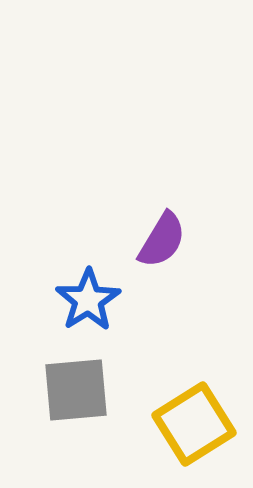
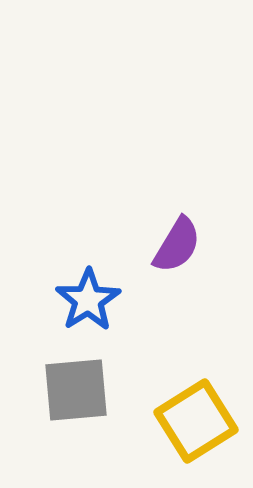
purple semicircle: moved 15 px right, 5 px down
yellow square: moved 2 px right, 3 px up
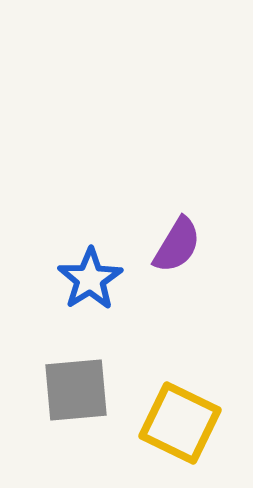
blue star: moved 2 px right, 21 px up
yellow square: moved 16 px left, 2 px down; rotated 32 degrees counterclockwise
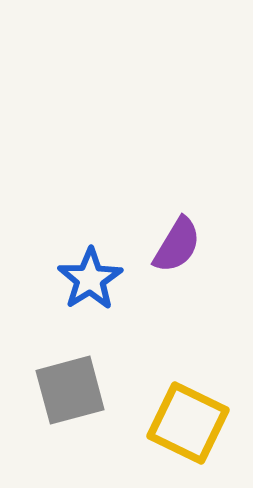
gray square: moved 6 px left; rotated 10 degrees counterclockwise
yellow square: moved 8 px right
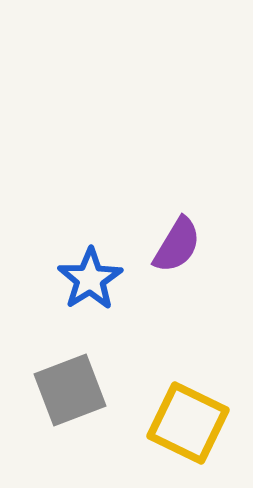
gray square: rotated 6 degrees counterclockwise
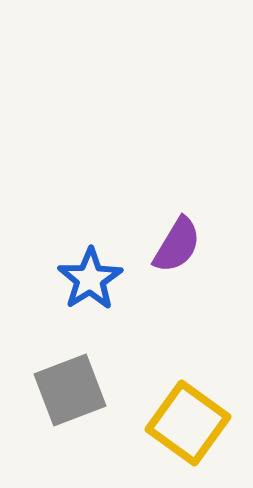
yellow square: rotated 10 degrees clockwise
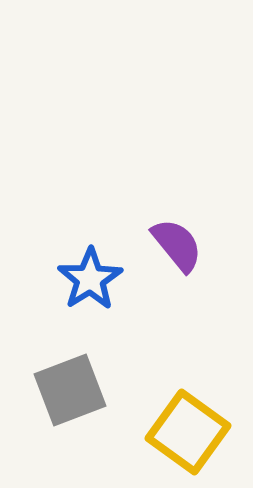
purple semicircle: rotated 70 degrees counterclockwise
yellow square: moved 9 px down
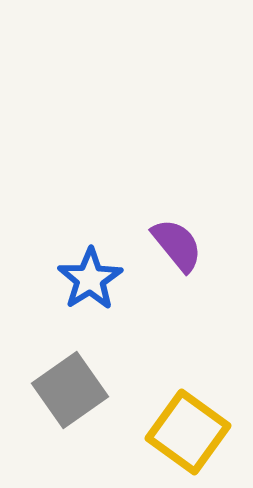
gray square: rotated 14 degrees counterclockwise
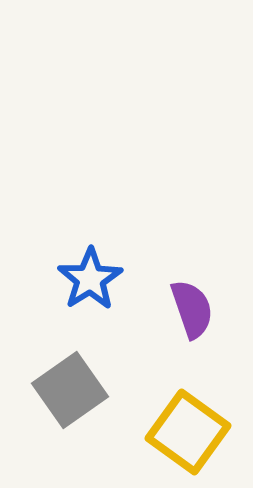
purple semicircle: moved 15 px right, 64 px down; rotated 20 degrees clockwise
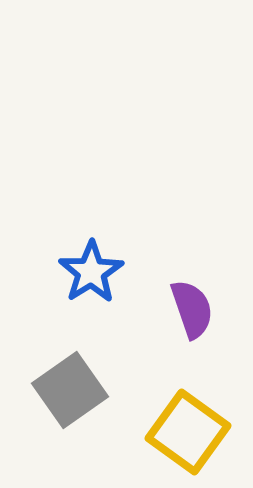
blue star: moved 1 px right, 7 px up
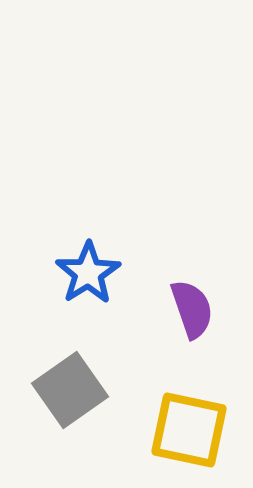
blue star: moved 3 px left, 1 px down
yellow square: moved 1 px right, 2 px up; rotated 24 degrees counterclockwise
